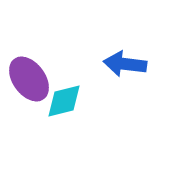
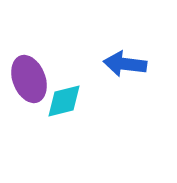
purple ellipse: rotated 15 degrees clockwise
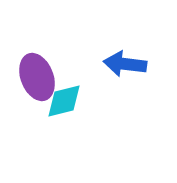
purple ellipse: moved 8 px right, 2 px up
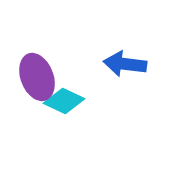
cyan diamond: rotated 39 degrees clockwise
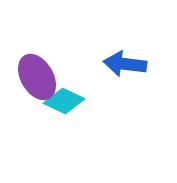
purple ellipse: rotated 9 degrees counterclockwise
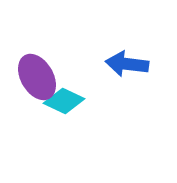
blue arrow: moved 2 px right
